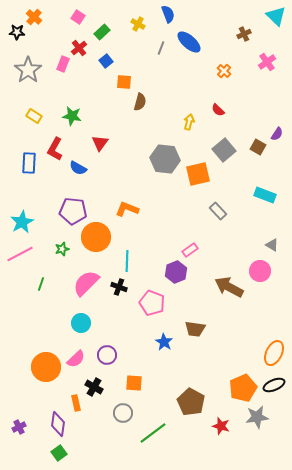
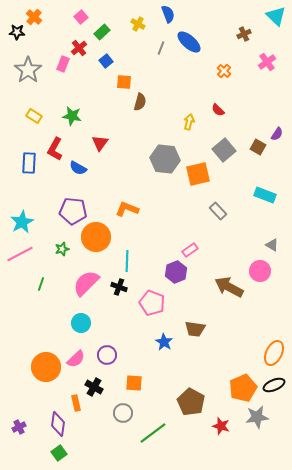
pink square at (78, 17): moved 3 px right; rotated 16 degrees clockwise
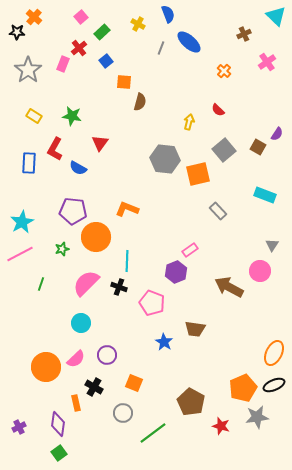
gray triangle at (272, 245): rotated 32 degrees clockwise
orange square at (134, 383): rotated 18 degrees clockwise
